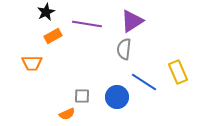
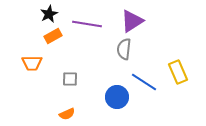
black star: moved 3 px right, 2 px down
gray square: moved 12 px left, 17 px up
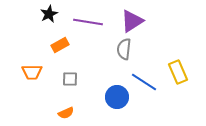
purple line: moved 1 px right, 2 px up
orange rectangle: moved 7 px right, 9 px down
orange trapezoid: moved 9 px down
orange semicircle: moved 1 px left, 1 px up
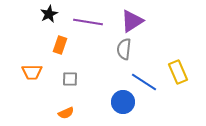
orange rectangle: rotated 42 degrees counterclockwise
blue circle: moved 6 px right, 5 px down
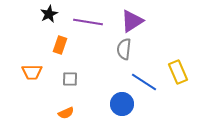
blue circle: moved 1 px left, 2 px down
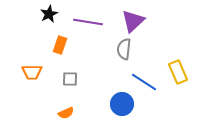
purple triangle: moved 1 px right; rotated 10 degrees counterclockwise
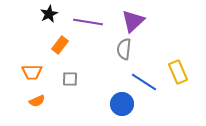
orange rectangle: rotated 18 degrees clockwise
orange semicircle: moved 29 px left, 12 px up
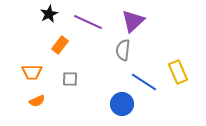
purple line: rotated 16 degrees clockwise
gray semicircle: moved 1 px left, 1 px down
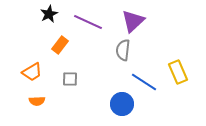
orange trapezoid: rotated 30 degrees counterclockwise
orange semicircle: rotated 21 degrees clockwise
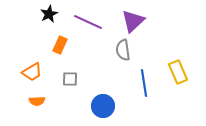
orange rectangle: rotated 12 degrees counterclockwise
gray semicircle: rotated 15 degrees counterclockwise
blue line: moved 1 px down; rotated 48 degrees clockwise
blue circle: moved 19 px left, 2 px down
